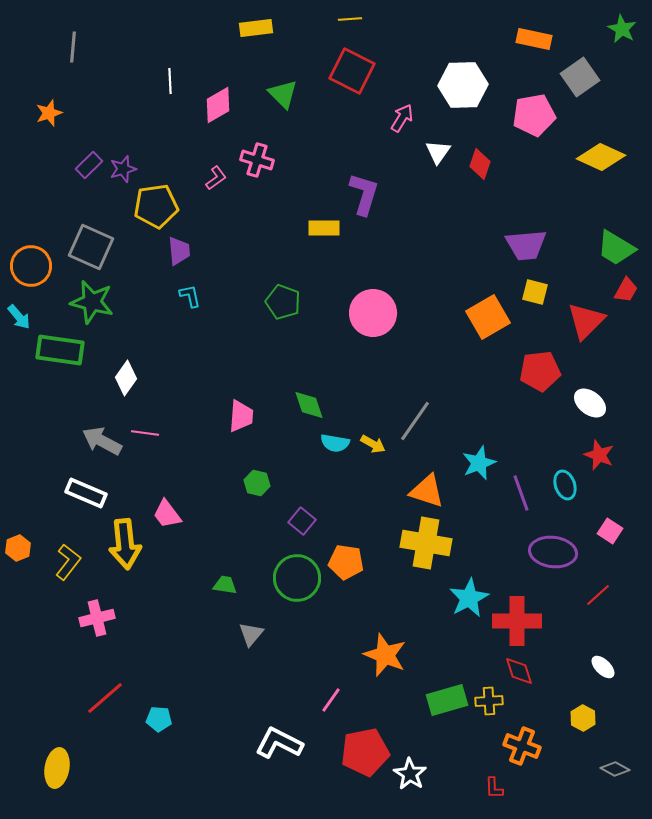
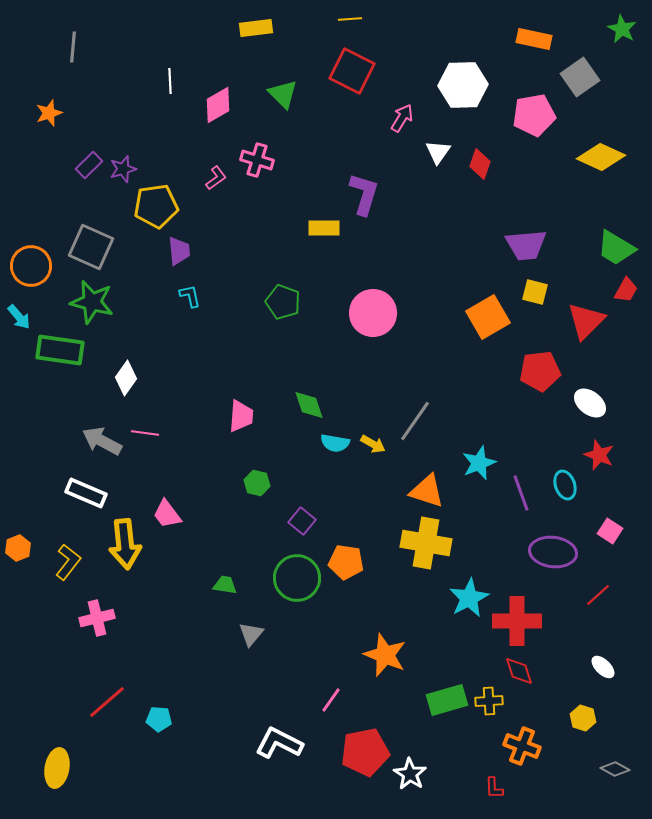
red line at (105, 698): moved 2 px right, 4 px down
yellow hexagon at (583, 718): rotated 10 degrees counterclockwise
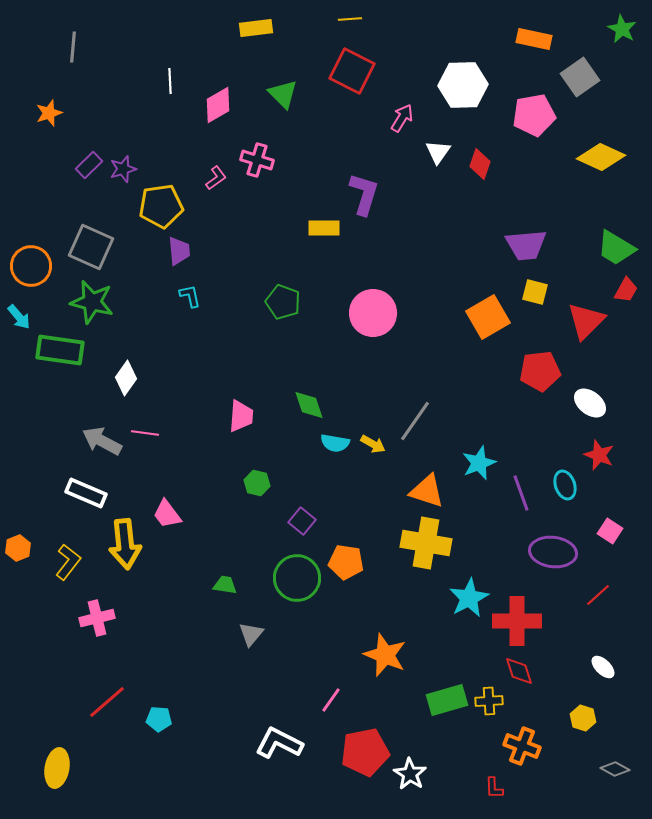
yellow pentagon at (156, 206): moved 5 px right
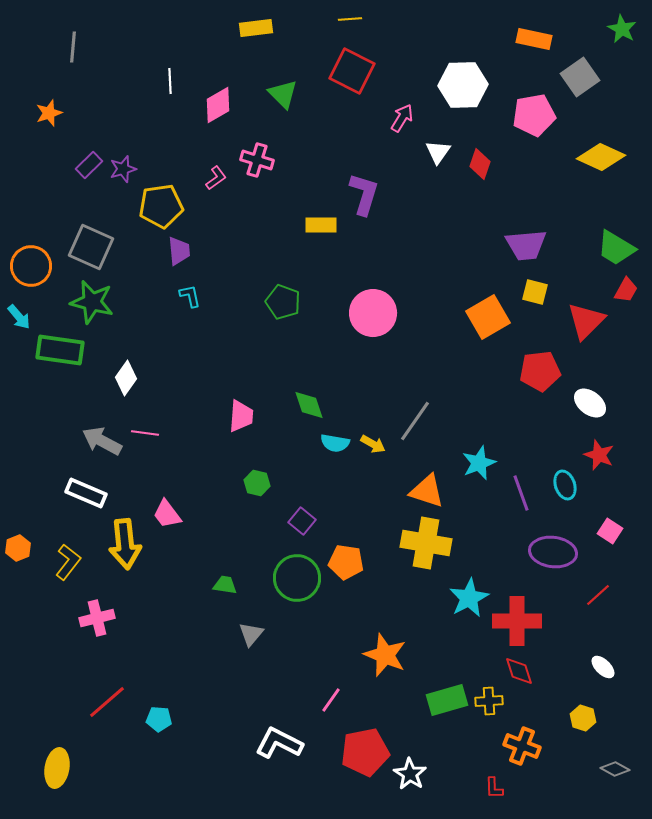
yellow rectangle at (324, 228): moved 3 px left, 3 px up
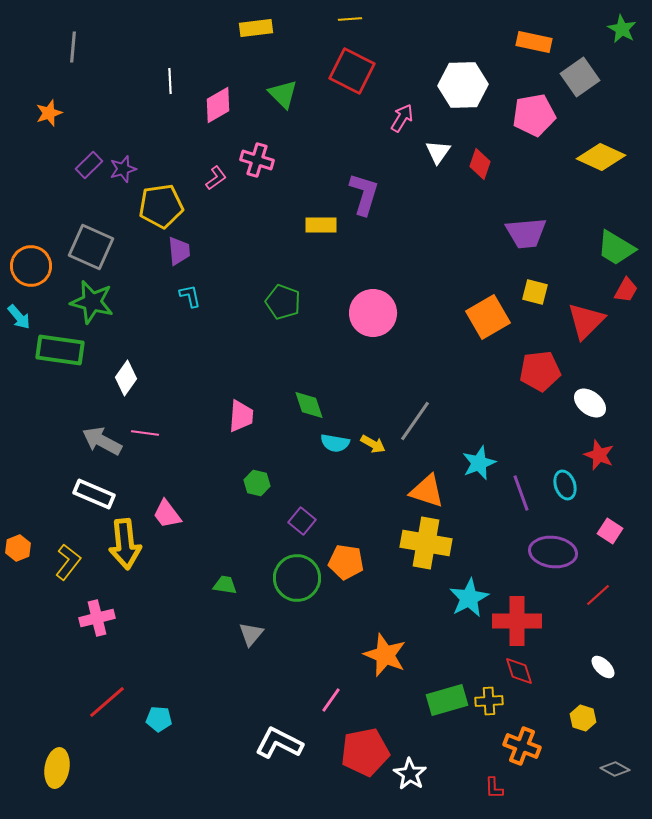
orange rectangle at (534, 39): moved 3 px down
purple trapezoid at (526, 245): moved 12 px up
white rectangle at (86, 493): moved 8 px right, 1 px down
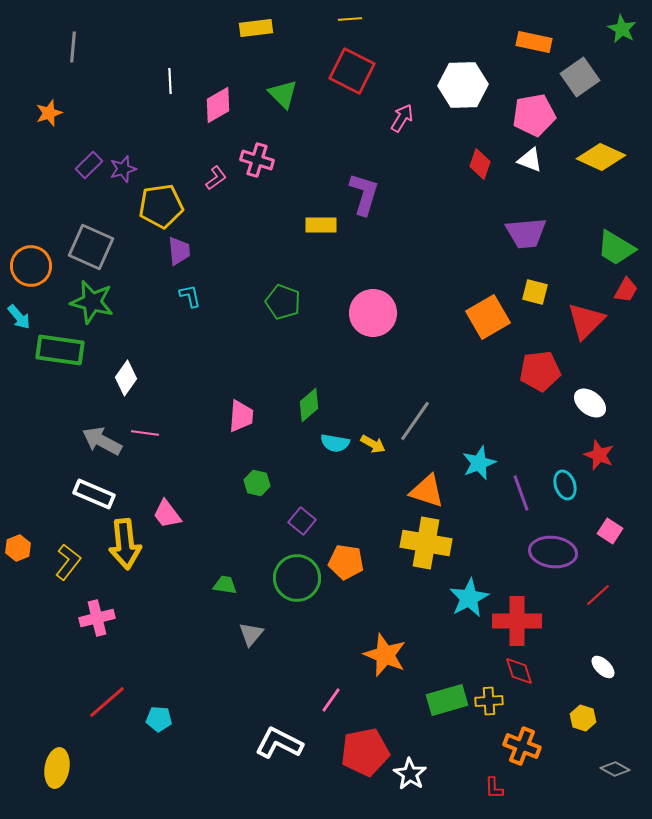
white triangle at (438, 152): moved 92 px right, 8 px down; rotated 44 degrees counterclockwise
green diamond at (309, 405): rotated 68 degrees clockwise
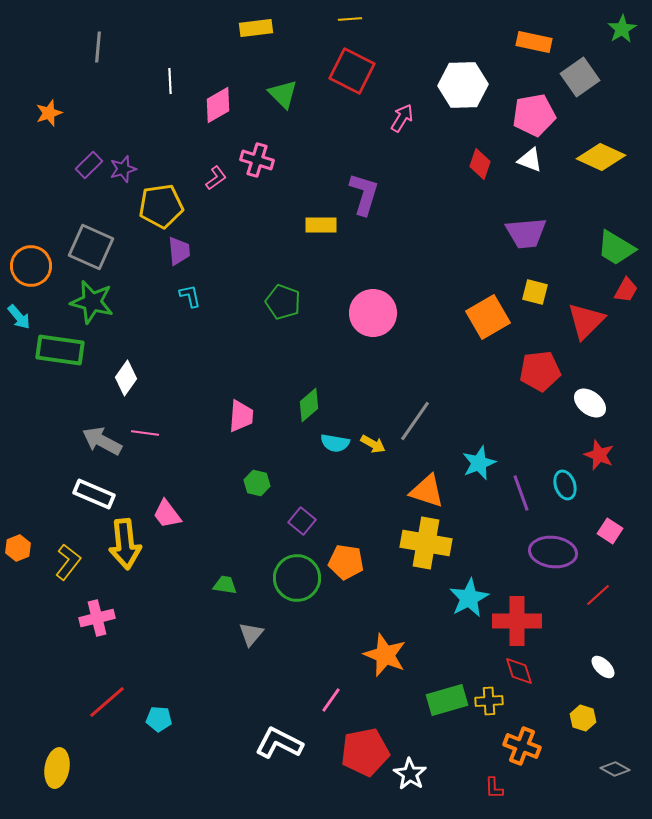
green star at (622, 29): rotated 12 degrees clockwise
gray line at (73, 47): moved 25 px right
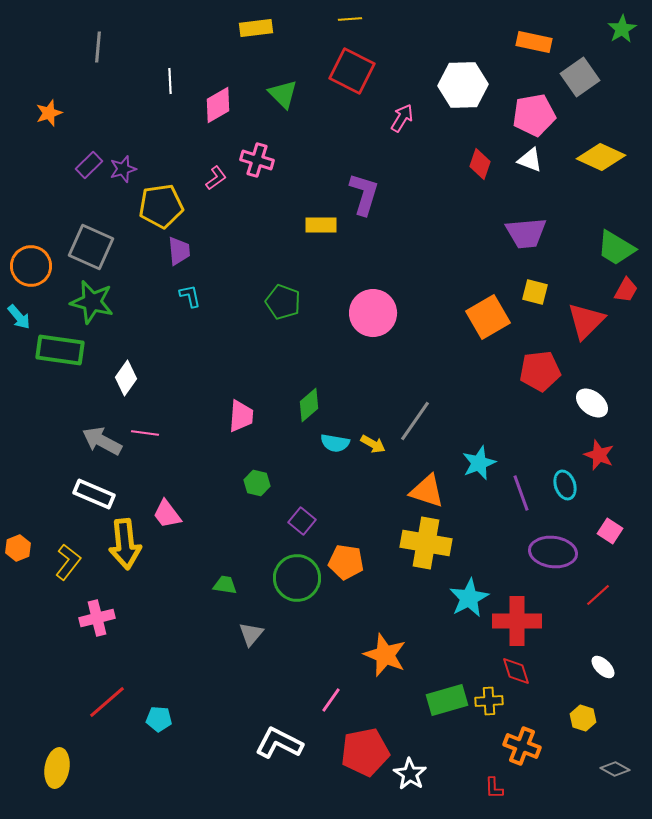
white ellipse at (590, 403): moved 2 px right
red diamond at (519, 671): moved 3 px left
